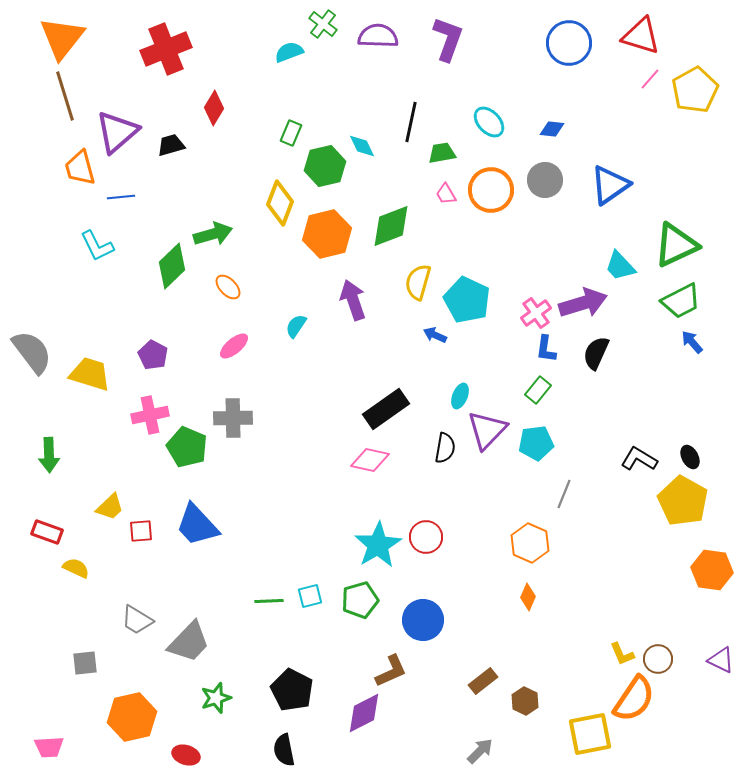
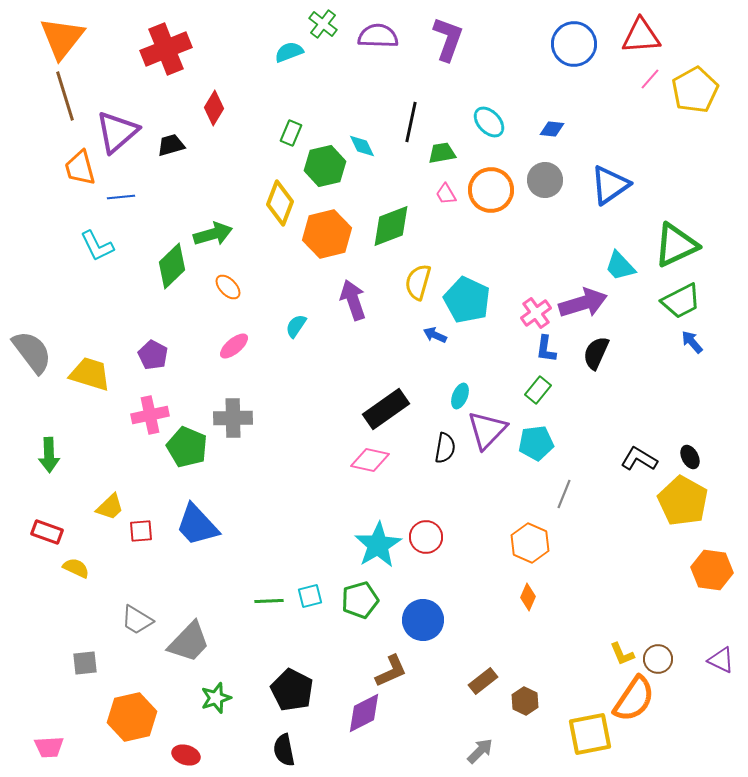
red triangle at (641, 36): rotated 21 degrees counterclockwise
blue circle at (569, 43): moved 5 px right, 1 px down
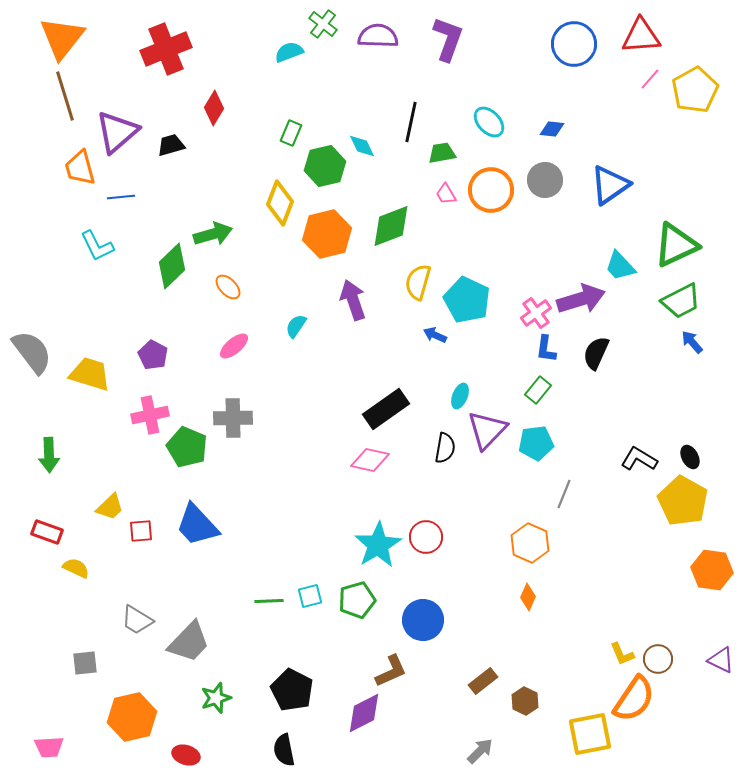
purple arrow at (583, 303): moved 2 px left, 4 px up
green pentagon at (360, 600): moved 3 px left
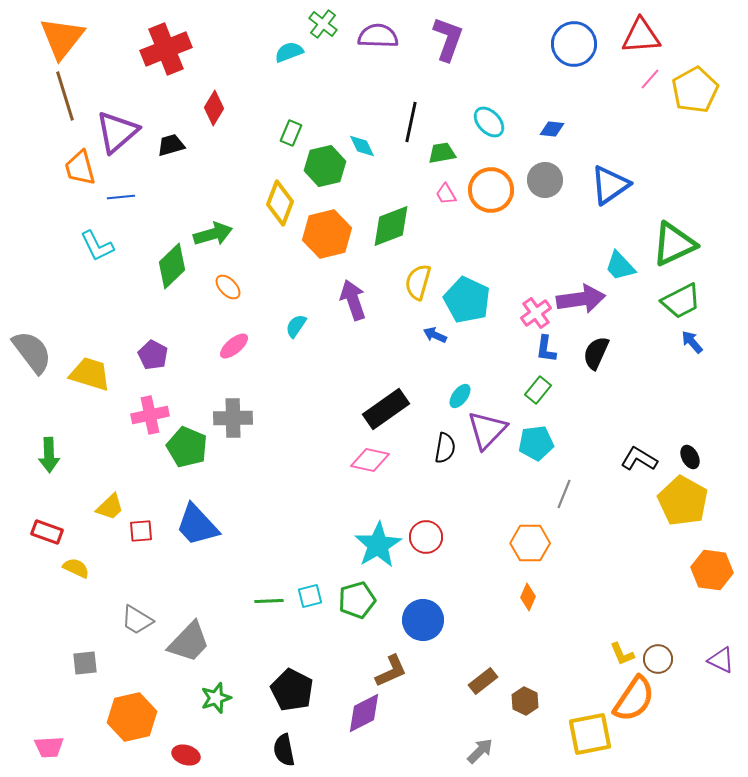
green triangle at (676, 245): moved 2 px left, 1 px up
purple arrow at (581, 299): rotated 9 degrees clockwise
cyan ellipse at (460, 396): rotated 15 degrees clockwise
orange hexagon at (530, 543): rotated 24 degrees counterclockwise
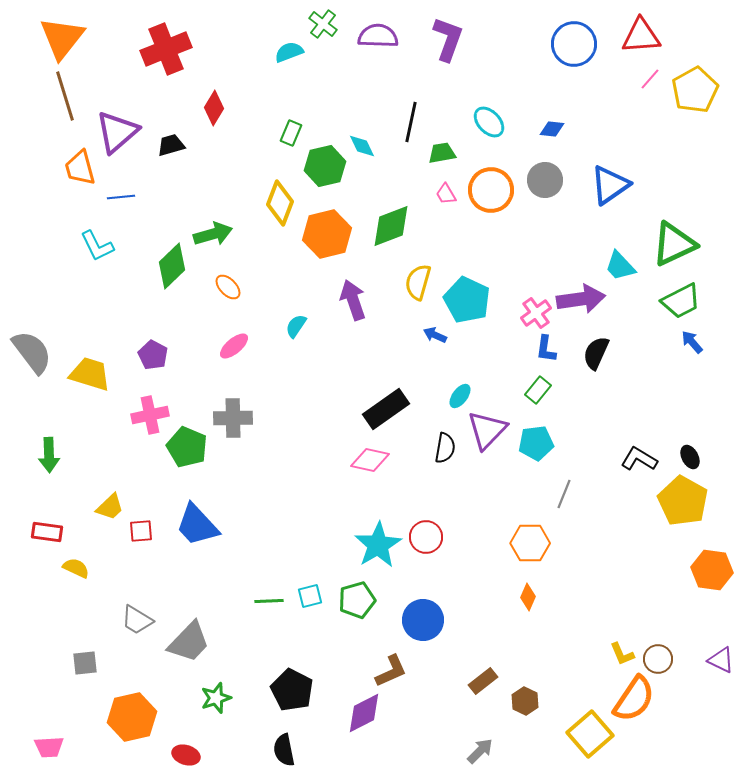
red rectangle at (47, 532): rotated 12 degrees counterclockwise
yellow square at (590, 734): rotated 30 degrees counterclockwise
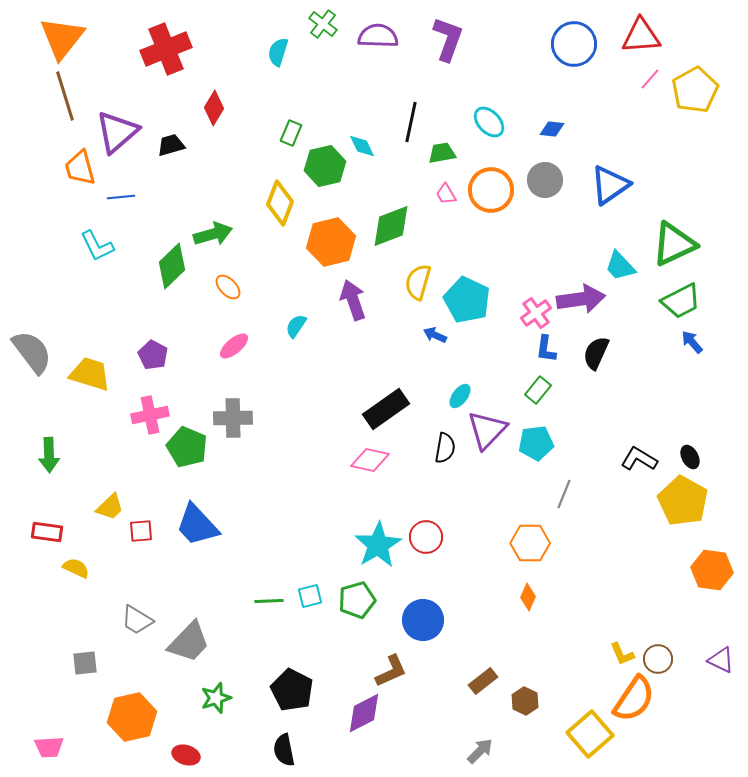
cyan semicircle at (289, 52): moved 11 px left; rotated 52 degrees counterclockwise
orange hexagon at (327, 234): moved 4 px right, 8 px down
